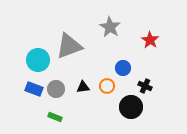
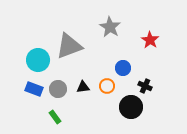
gray circle: moved 2 px right
green rectangle: rotated 32 degrees clockwise
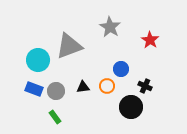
blue circle: moved 2 px left, 1 px down
gray circle: moved 2 px left, 2 px down
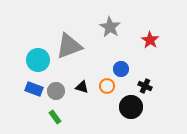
black triangle: moved 1 px left; rotated 24 degrees clockwise
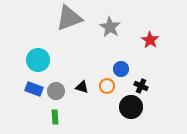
gray triangle: moved 28 px up
black cross: moved 4 px left
green rectangle: rotated 32 degrees clockwise
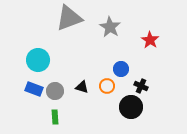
gray circle: moved 1 px left
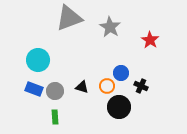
blue circle: moved 4 px down
black circle: moved 12 px left
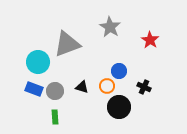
gray triangle: moved 2 px left, 26 px down
cyan circle: moved 2 px down
blue circle: moved 2 px left, 2 px up
black cross: moved 3 px right, 1 px down
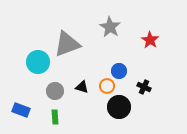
blue rectangle: moved 13 px left, 21 px down
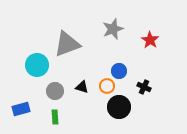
gray star: moved 3 px right, 2 px down; rotated 20 degrees clockwise
cyan circle: moved 1 px left, 3 px down
blue rectangle: moved 1 px up; rotated 36 degrees counterclockwise
